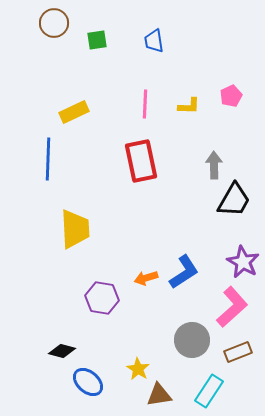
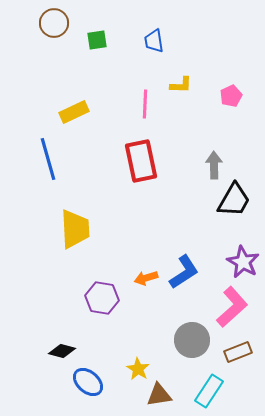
yellow L-shape: moved 8 px left, 21 px up
blue line: rotated 18 degrees counterclockwise
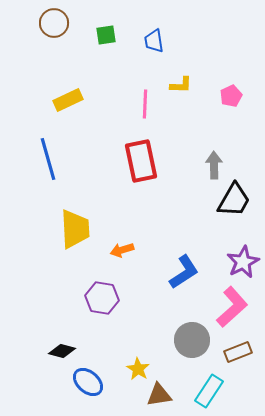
green square: moved 9 px right, 5 px up
yellow rectangle: moved 6 px left, 12 px up
purple star: rotated 16 degrees clockwise
orange arrow: moved 24 px left, 28 px up
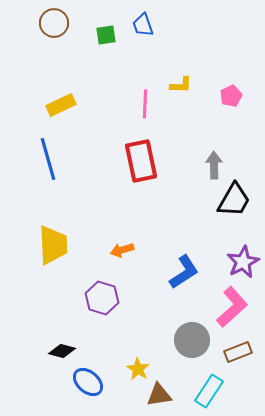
blue trapezoid: moved 11 px left, 16 px up; rotated 10 degrees counterclockwise
yellow rectangle: moved 7 px left, 5 px down
yellow trapezoid: moved 22 px left, 16 px down
purple hexagon: rotated 8 degrees clockwise
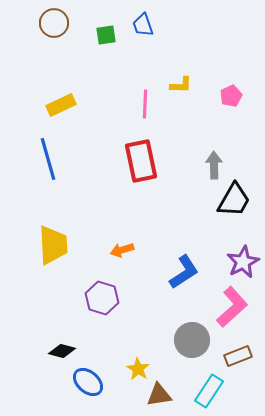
brown rectangle: moved 4 px down
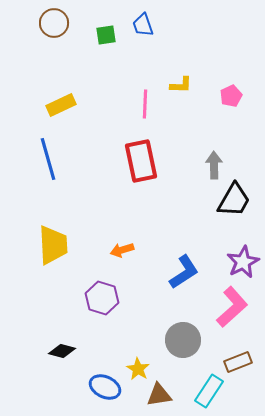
gray circle: moved 9 px left
brown rectangle: moved 6 px down
blue ellipse: moved 17 px right, 5 px down; rotated 16 degrees counterclockwise
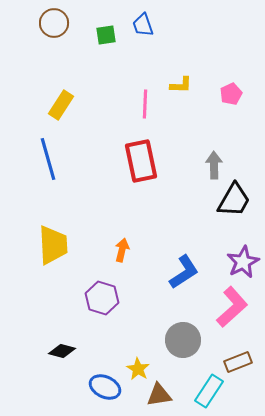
pink pentagon: moved 2 px up
yellow rectangle: rotated 32 degrees counterclockwise
orange arrow: rotated 120 degrees clockwise
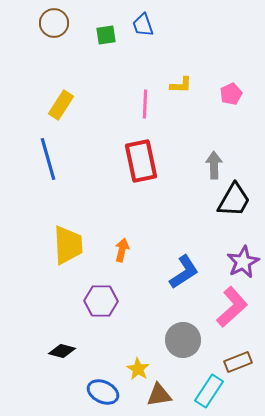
yellow trapezoid: moved 15 px right
purple hexagon: moved 1 px left, 3 px down; rotated 16 degrees counterclockwise
blue ellipse: moved 2 px left, 5 px down
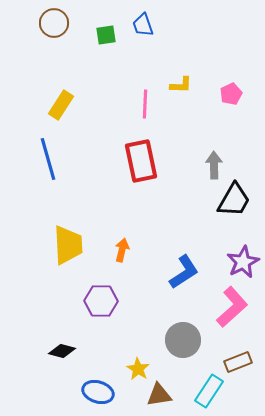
blue ellipse: moved 5 px left; rotated 8 degrees counterclockwise
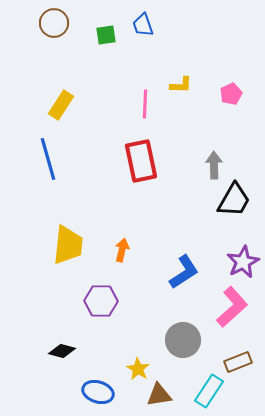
yellow trapezoid: rotated 9 degrees clockwise
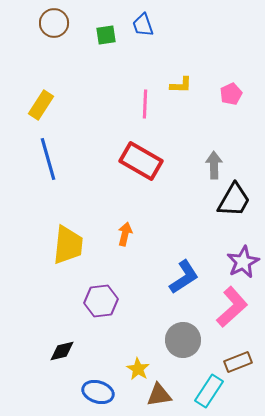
yellow rectangle: moved 20 px left
red rectangle: rotated 48 degrees counterclockwise
orange arrow: moved 3 px right, 16 px up
blue L-shape: moved 5 px down
purple hexagon: rotated 8 degrees counterclockwise
black diamond: rotated 28 degrees counterclockwise
